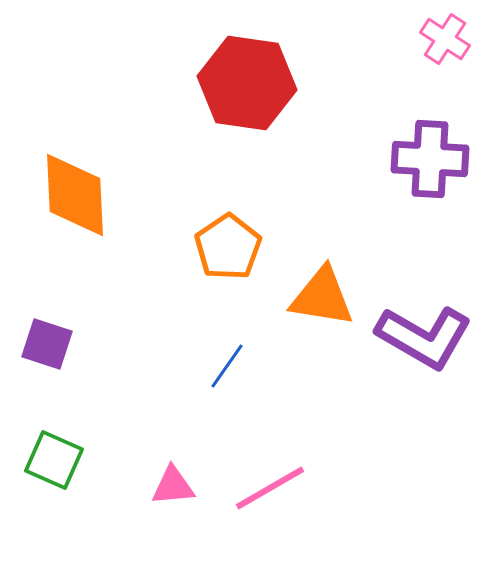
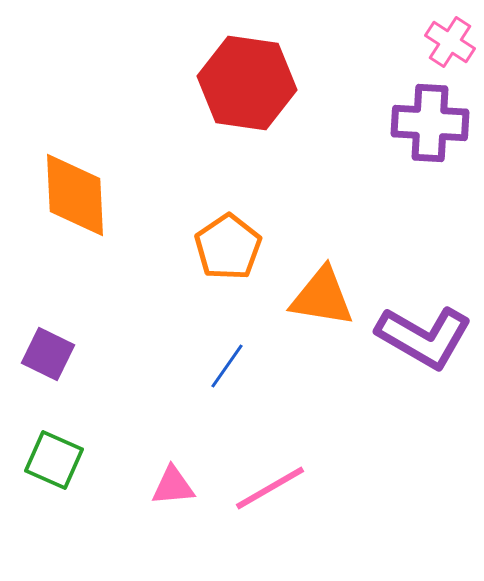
pink cross: moved 5 px right, 3 px down
purple cross: moved 36 px up
purple square: moved 1 px right, 10 px down; rotated 8 degrees clockwise
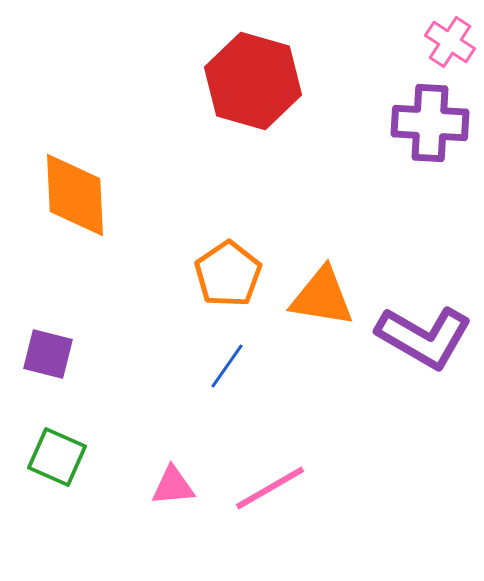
red hexagon: moved 6 px right, 2 px up; rotated 8 degrees clockwise
orange pentagon: moved 27 px down
purple square: rotated 12 degrees counterclockwise
green square: moved 3 px right, 3 px up
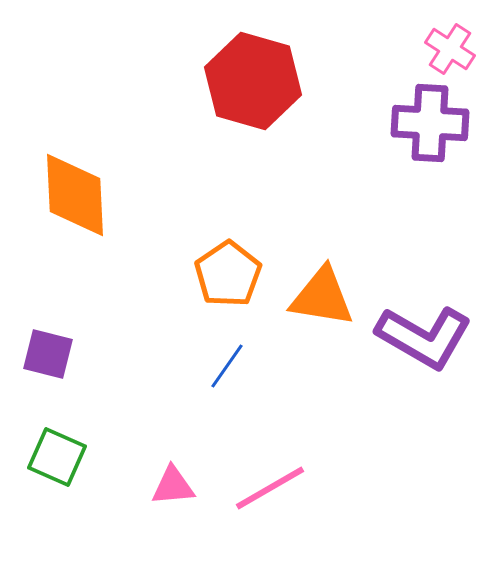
pink cross: moved 7 px down
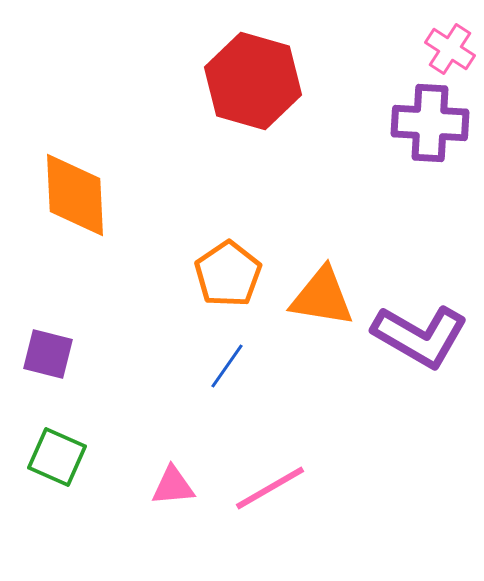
purple L-shape: moved 4 px left, 1 px up
